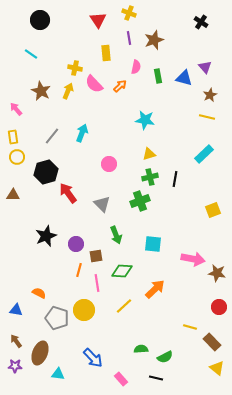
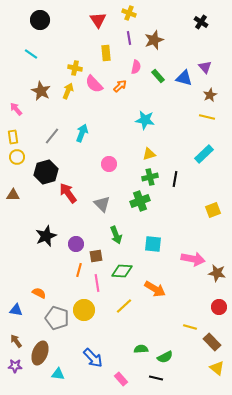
green rectangle at (158, 76): rotated 32 degrees counterclockwise
orange arrow at (155, 289): rotated 75 degrees clockwise
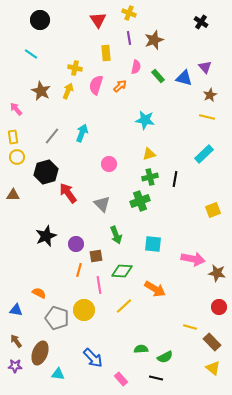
pink semicircle at (94, 84): moved 2 px right, 1 px down; rotated 60 degrees clockwise
pink line at (97, 283): moved 2 px right, 2 px down
yellow triangle at (217, 368): moved 4 px left
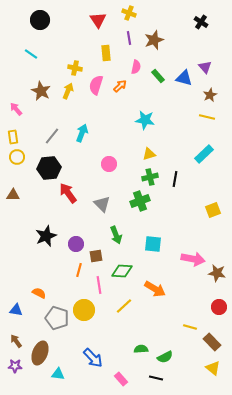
black hexagon at (46, 172): moved 3 px right, 4 px up; rotated 10 degrees clockwise
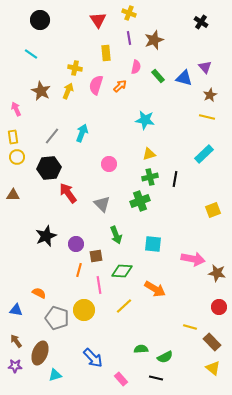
pink arrow at (16, 109): rotated 16 degrees clockwise
cyan triangle at (58, 374): moved 3 px left, 1 px down; rotated 24 degrees counterclockwise
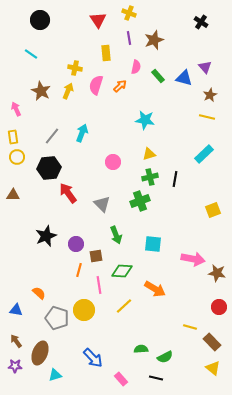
pink circle at (109, 164): moved 4 px right, 2 px up
orange semicircle at (39, 293): rotated 16 degrees clockwise
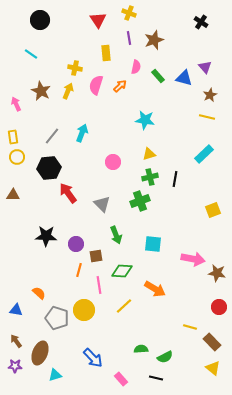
pink arrow at (16, 109): moved 5 px up
black star at (46, 236): rotated 25 degrees clockwise
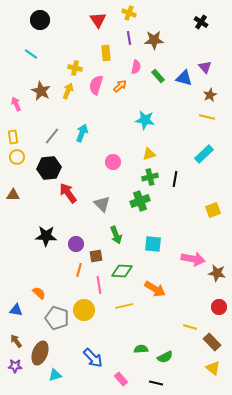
brown star at (154, 40): rotated 18 degrees clockwise
yellow line at (124, 306): rotated 30 degrees clockwise
black line at (156, 378): moved 5 px down
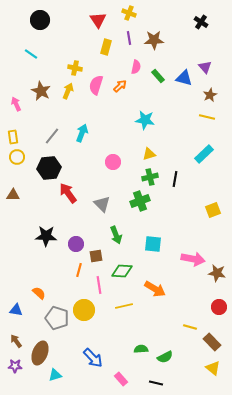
yellow rectangle at (106, 53): moved 6 px up; rotated 21 degrees clockwise
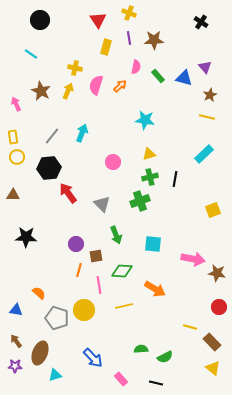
black star at (46, 236): moved 20 px left, 1 px down
